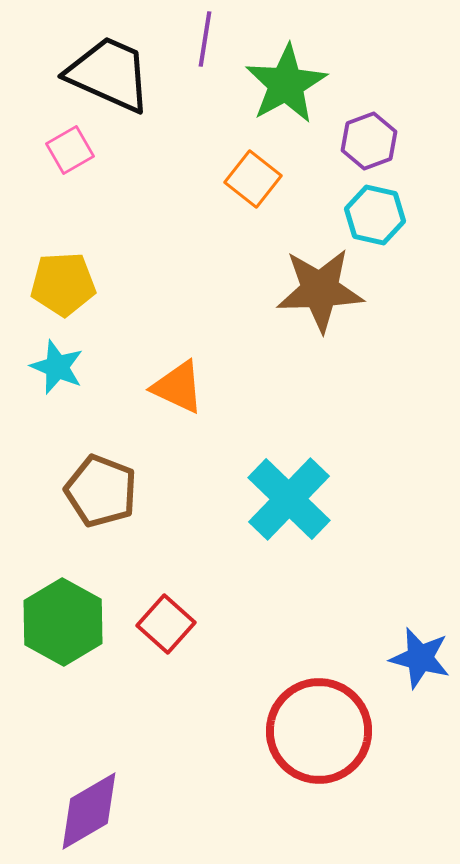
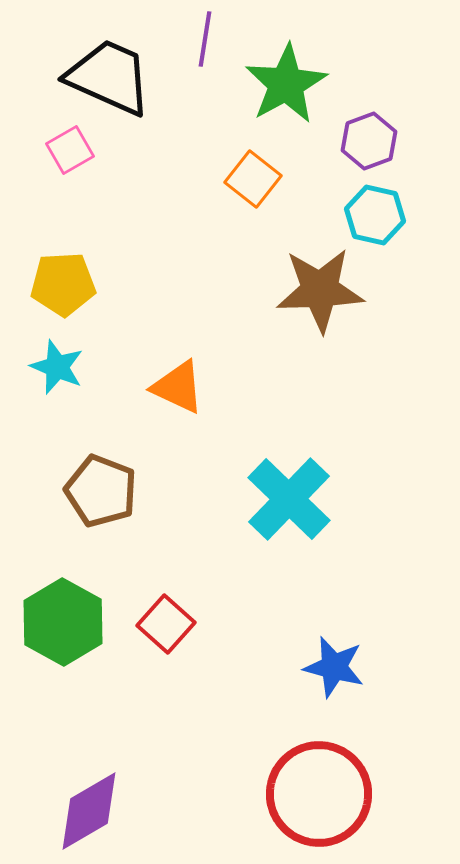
black trapezoid: moved 3 px down
blue star: moved 86 px left, 9 px down
red circle: moved 63 px down
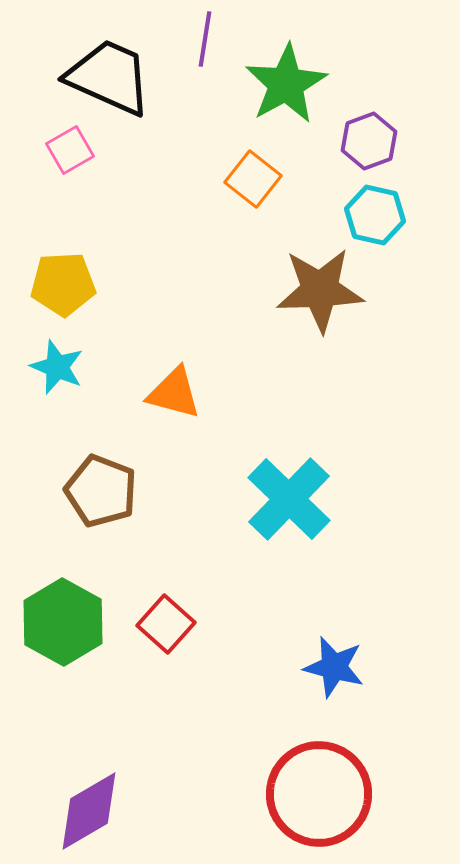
orange triangle: moved 4 px left, 6 px down; rotated 10 degrees counterclockwise
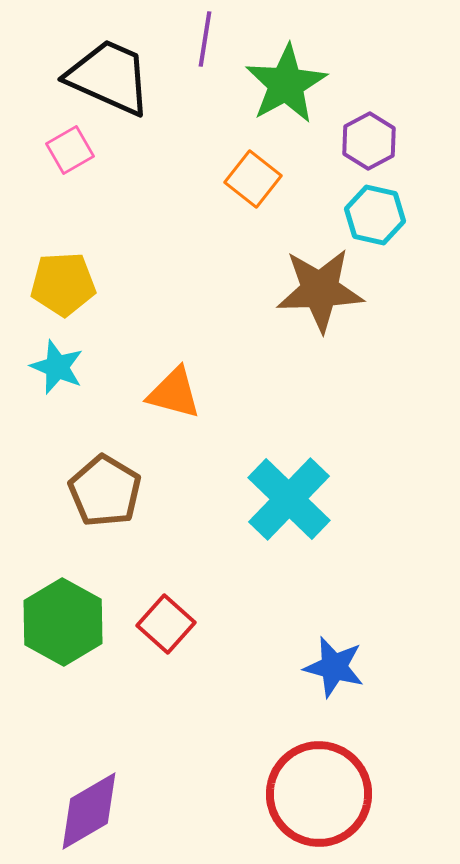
purple hexagon: rotated 8 degrees counterclockwise
brown pentagon: moved 4 px right; rotated 10 degrees clockwise
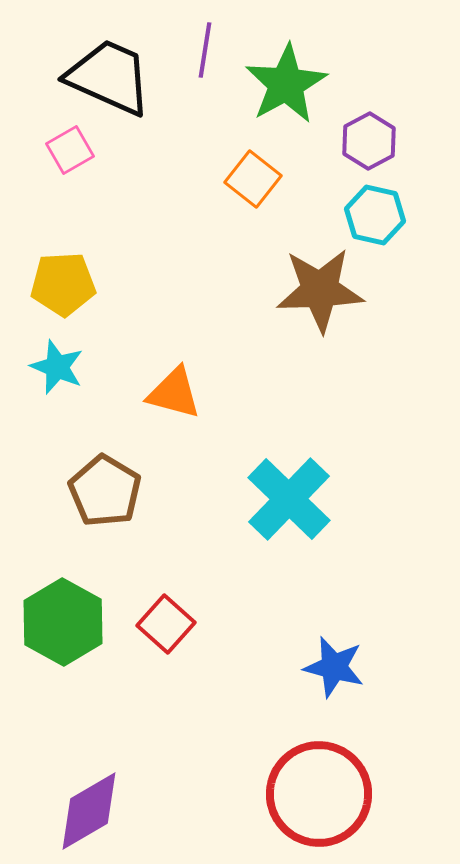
purple line: moved 11 px down
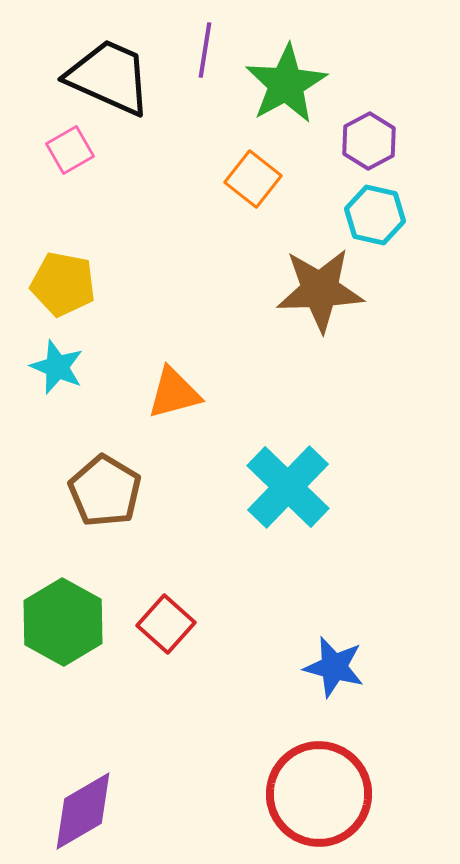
yellow pentagon: rotated 14 degrees clockwise
orange triangle: rotated 30 degrees counterclockwise
cyan cross: moved 1 px left, 12 px up
purple diamond: moved 6 px left
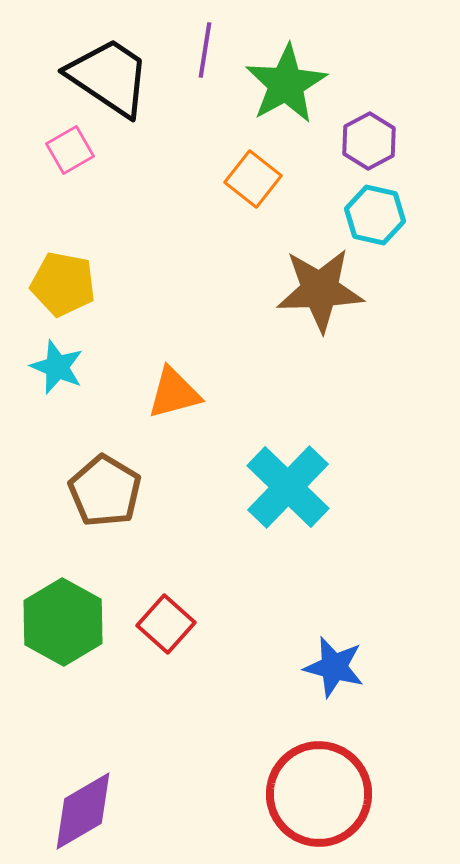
black trapezoid: rotated 10 degrees clockwise
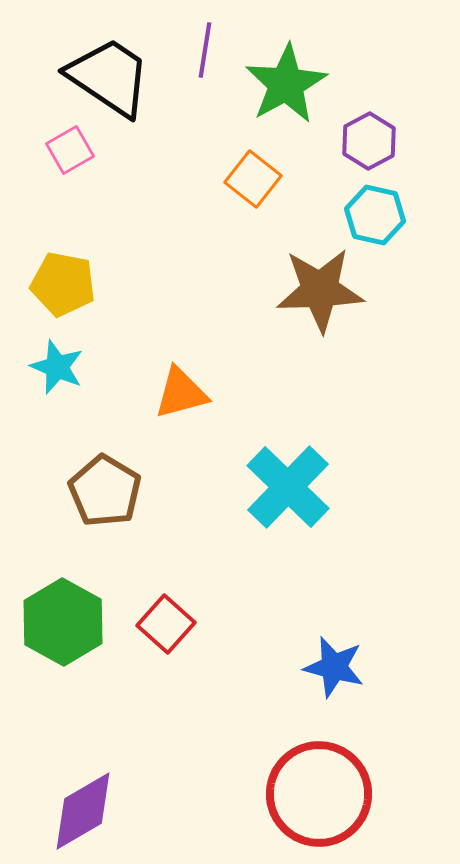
orange triangle: moved 7 px right
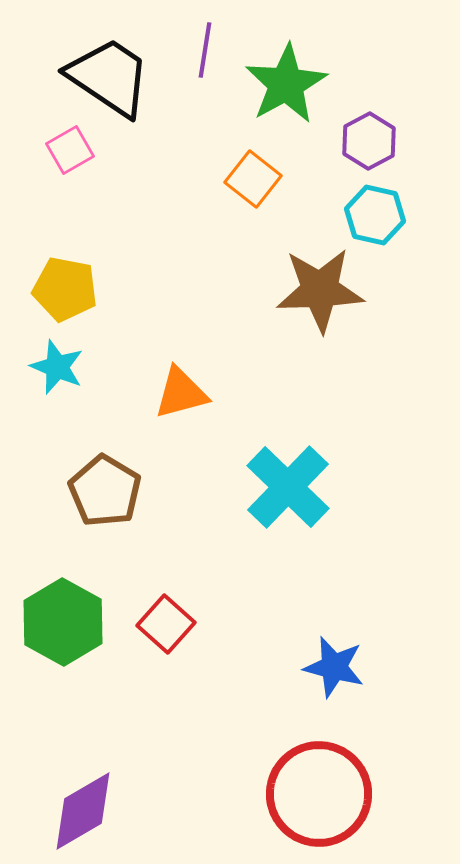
yellow pentagon: moved 2 px right, 5 px down
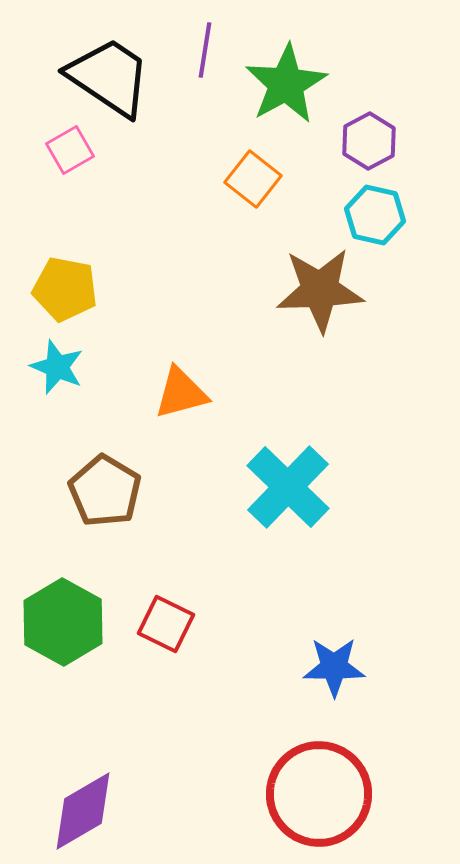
red square: rotated 16 degrees counterclockwise
blue star: rotated 14 degrees counterclockwise
